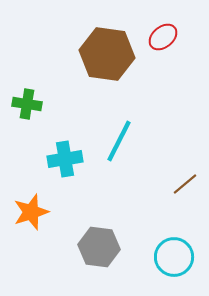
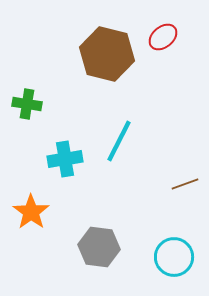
brown hexagon: rotated 6 degrees clockwise
brown line: rotated 20 degrees clockwise
orange star: rotated 18 degrees counterclockwise
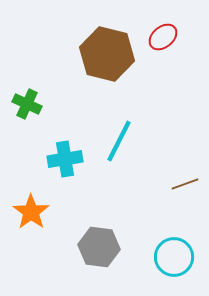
green cross: rotated 16 degrees clockwise
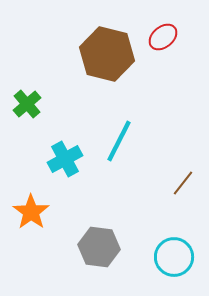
green cross: rotated 24 degrees clockwise
cyan cross: rotated 20 degrees counterclockwise
brown line: moved 2 px left, 1 px up; rotated 32 degrees counterclockwise
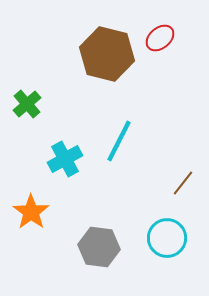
red ellipse: moved 3 px left, 1 px down
cyan circle: moved 7 px left, 19 px up
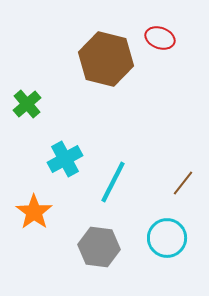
red ellipse: rotated 60 degrees clockwise
brown hexagon: moved 1 px left, 5 px down
cyan line: moved 6 px left, 41 px down
orange star: moved 3 px right
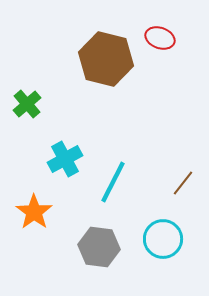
cyan circle: moved 4 px left, 1 px down
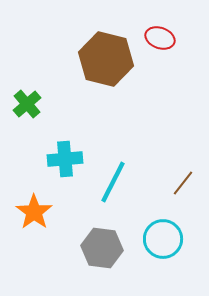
cyan cross: rotated 24 degrees clockwise
gray hexagon: moved 3 px right, 1 px down
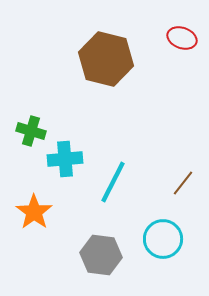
red ellipse: moved 22 px right
green cross: moved 4 px right, 27 px down; rotated 32 degrees counterclockwise
gray hexagon: moved 1 px left, 7 px down
